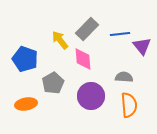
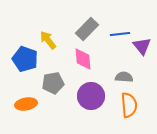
yellow arrow: moved 12 px left
gray pentagon: rotated 20 degrees clockwise
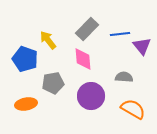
orange semicircle: moved 4 px right, 4 px down; rotated 55 degrees counterclockwise
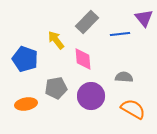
gray rectangle: moved 7 px up
yellow arrow: moved 8 px right
purple triangle: moved 2 px right, 28 px up
gray pentagon: moved 3 px right, 5 px down
